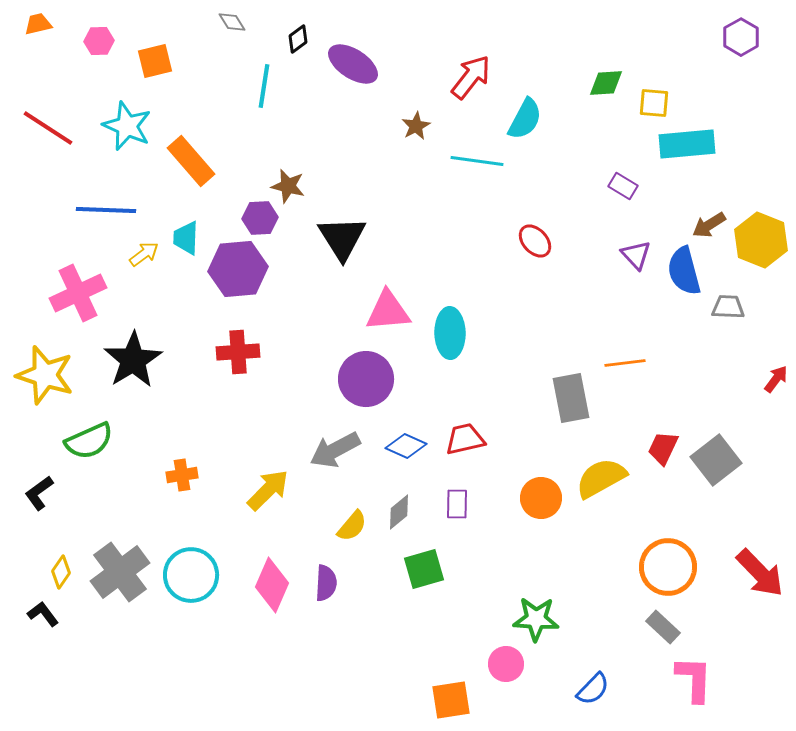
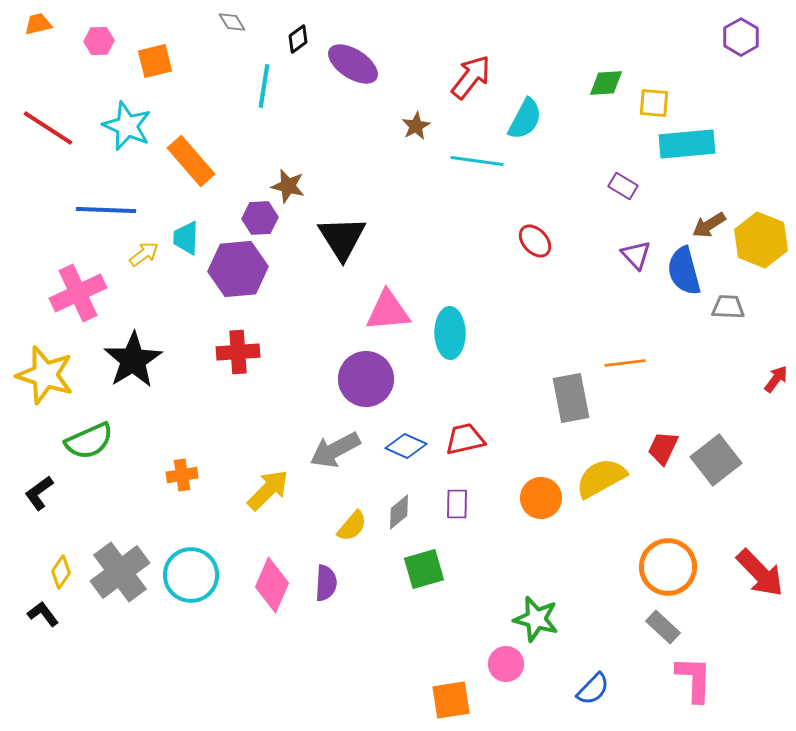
green star at (536, 619): rotated 12 degrees clockwise
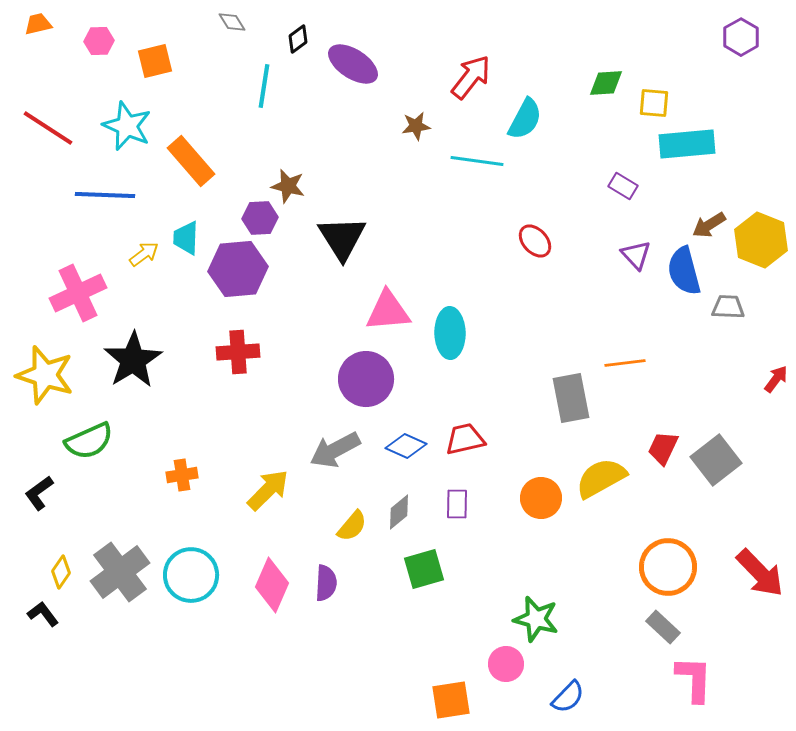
brown star at (416, 126): rotated 20 degrees clockwise
blue line at (106, 210): moved 1 px left, 15 px up
blue semicircle at (593, 689): moved 25 px left, 8 px down
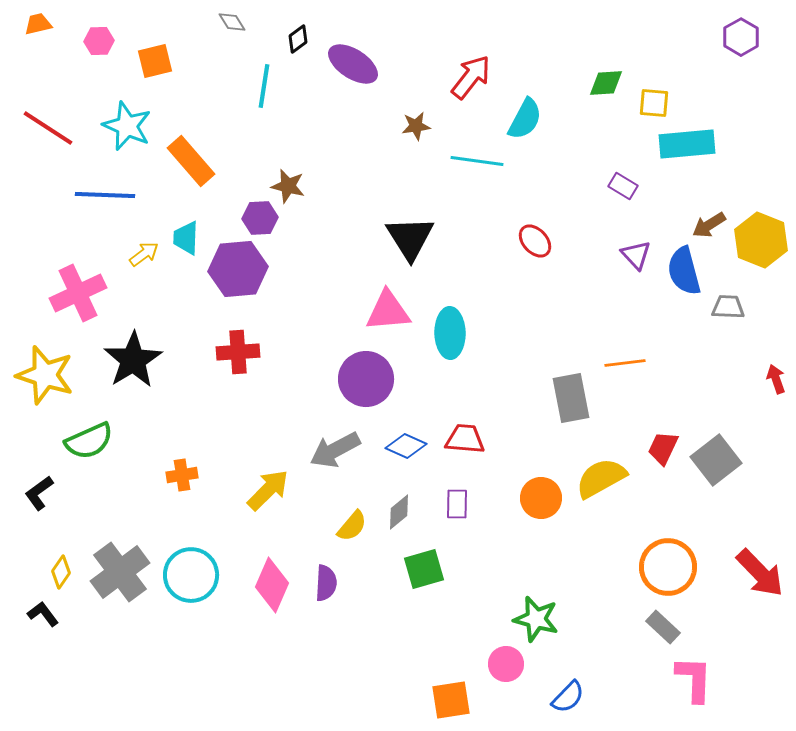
black triangle at (342, 238): moved 68 px right
red arrow at (776, 379): rotated 56 degrees counterclockwise
red trapezoid at (465, 439): rotated 18 degrees clockwise
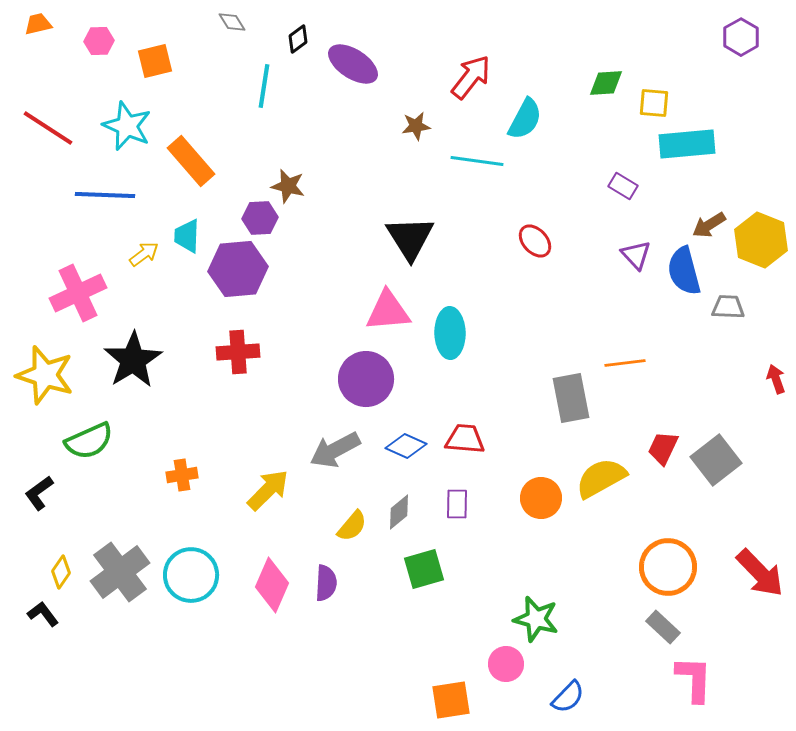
cyan trapezoid at (186, 238): moved 1 px right, 2 px up
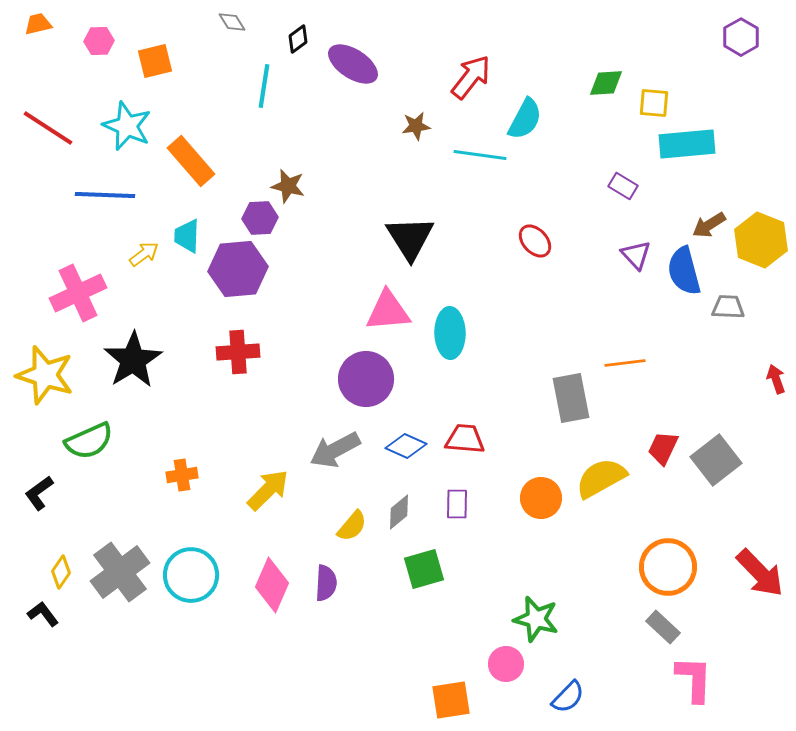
cyan line at (477, 161): moved 3 px right, 6 px up
